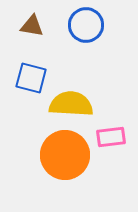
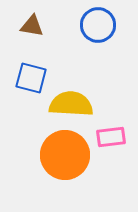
blue circle: moved 12 px right
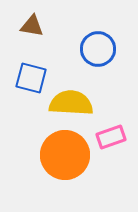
blue circle: moved 24 px down
yellow semicircle: moved 1 px up
pink rectangle: rotated 12 degrees counterclockwise
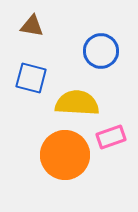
blue circle: moved 3 px right, 2 px down
yellow semicircle: moved 6 px right
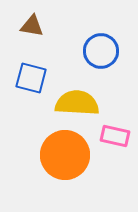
pink rectangle: moved 4 px right, 1 px up; rotated 32 degrees clockwise
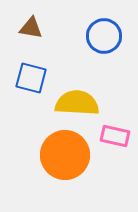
brown triangle: moved 1 px left, 2 px down
blue circle: moved 3 px right, 15 px up
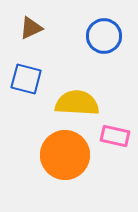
brown triangle: rotated 35 degrees counterclockwise
blue square: moved 5 px left, 1 px down
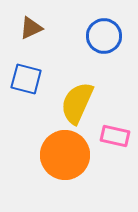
yellow semicircle: rotated 69 degrees counterclockwise
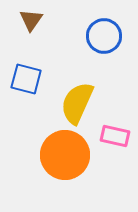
brown triangle: moved 8 px up; rotated 30 degrees counterclockwise
